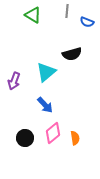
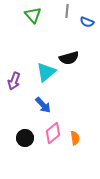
green triangle: rotated 18 degrees clockwise
black semicircle: moved 3 px left, 4 px down
blue arrow: moved 2 px left
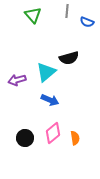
purple arrow: moved 3 px right, 1 px up; rotated 54 degrees clockwise
blue arrow: moved 7 px right, 5 px up; rotated 24 degrees counterclockwise
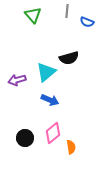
orange semicircle: moved 4 px left, 9 px down
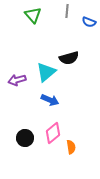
blue semicircle: moved 2 px right
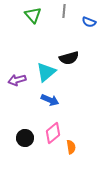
gray line: moved 3 px left
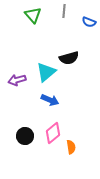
black circle: moved 2 px up
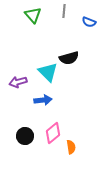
cyan triangle: moved 2 px right; rotated 35 degrees counterclockwise
purple arrow: moved 1 px right, 2 px down
blue arrow: moved 7 px left; rotated 30 degrees counterclockwise
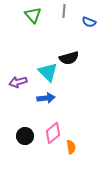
blue arrow: moved 3 px right, 2 px up
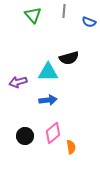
cyan triangle: rotated 45 degrees counterclockwise
blue arrow: moved 2 px right, 2 px down
